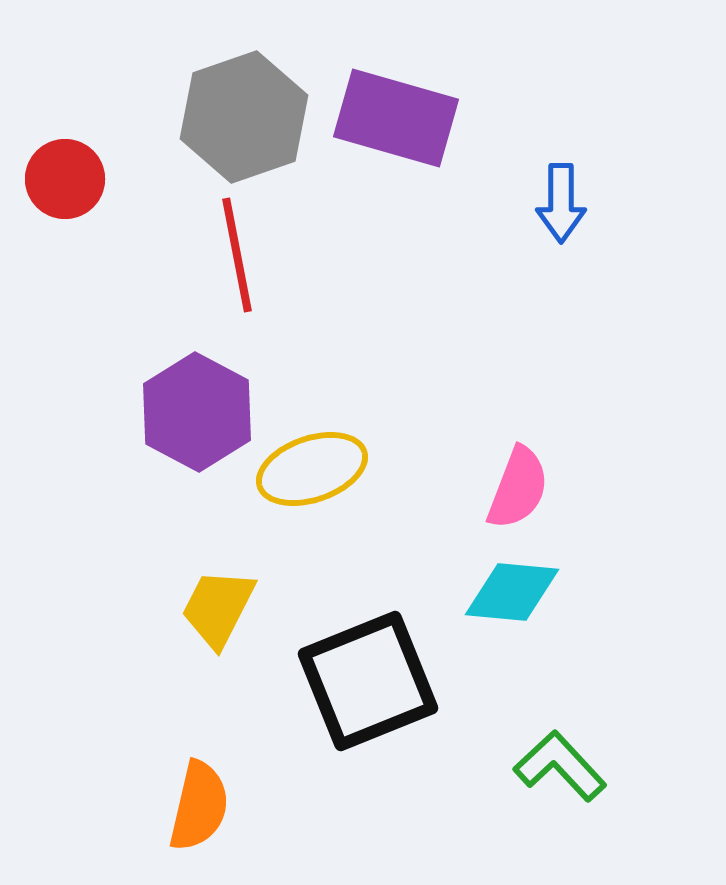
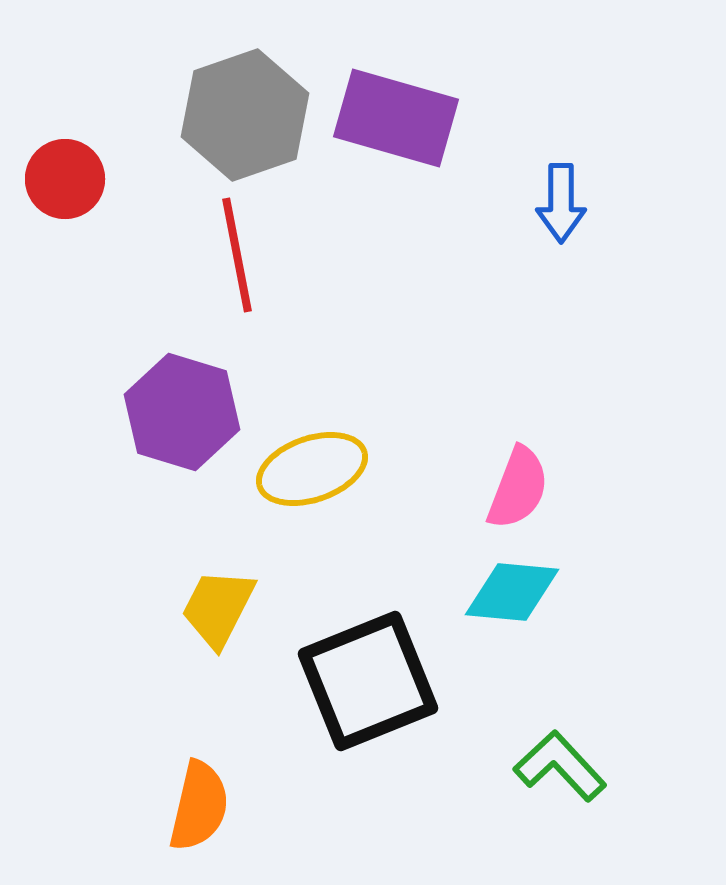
gray hexagon: moved 1 px right, 2 px up
purple hexagon: moved 15 px left; rotated 11 degrees counterclockwise
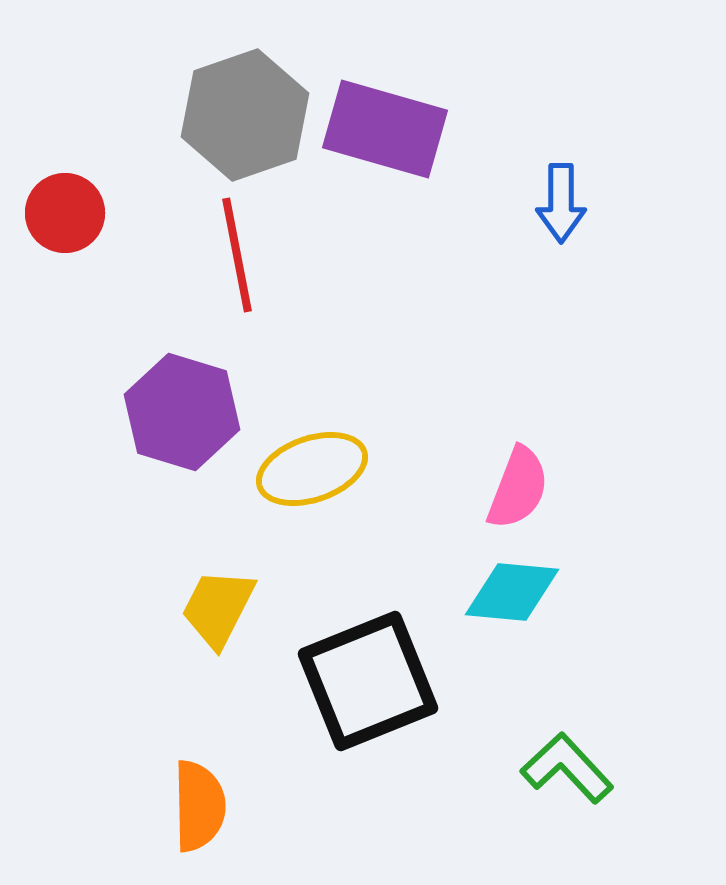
purple rectangle: moved 11 px left, 11 px down
red circle: moved 34 px down
green L-shape: moved 7 px right, 2 px down
orange semicircle: rotated 14 degrees counterclockwise
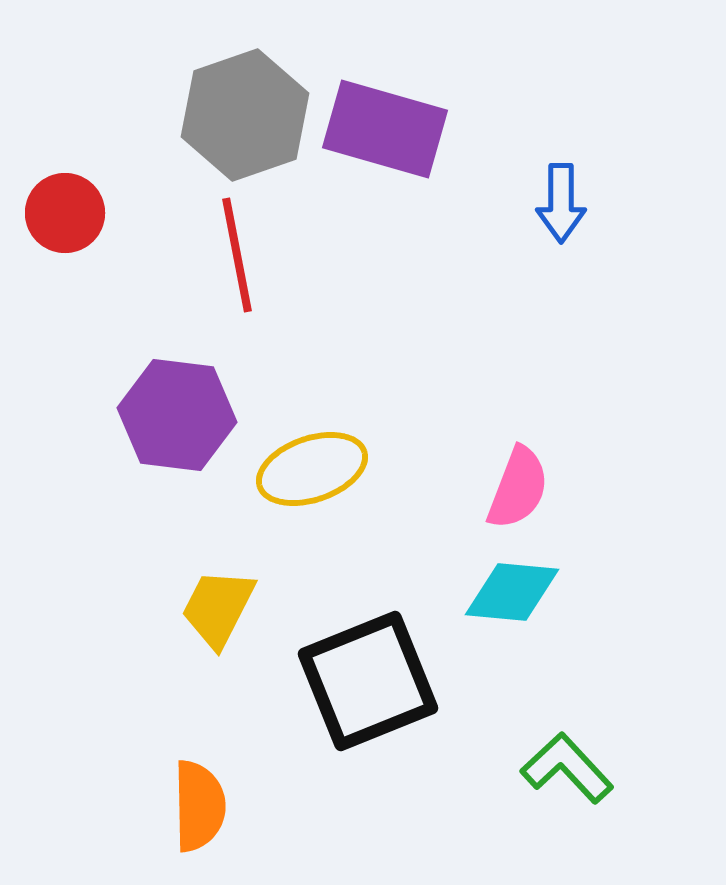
purple hexagon: moved 5 px left, 3 px down; rotated 10 degrees counterclockwise
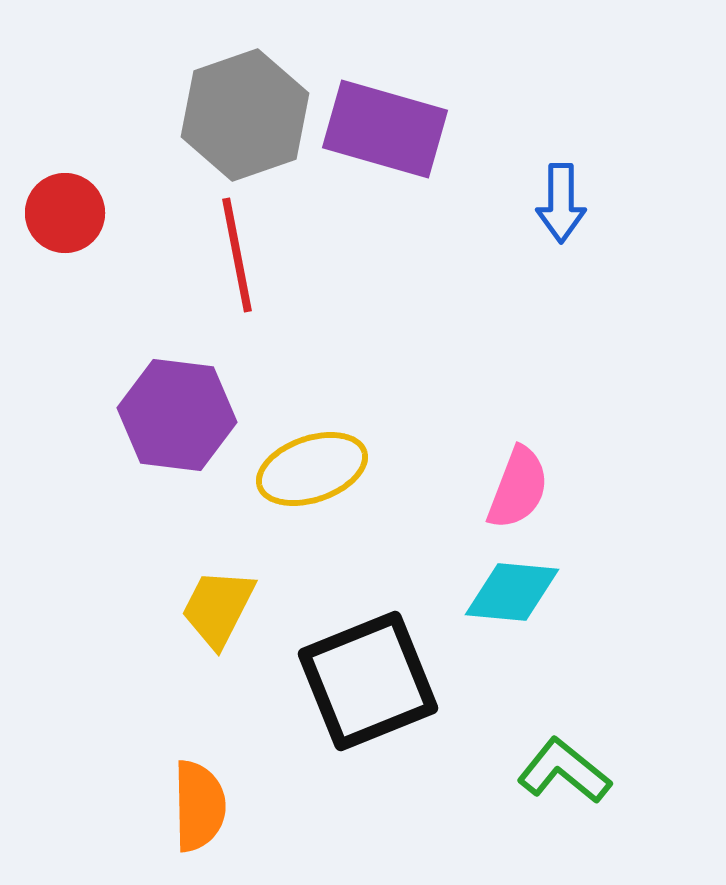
green L-shape: moved 3 px left, 3 px down; rotated 8 degrees counterclockwise
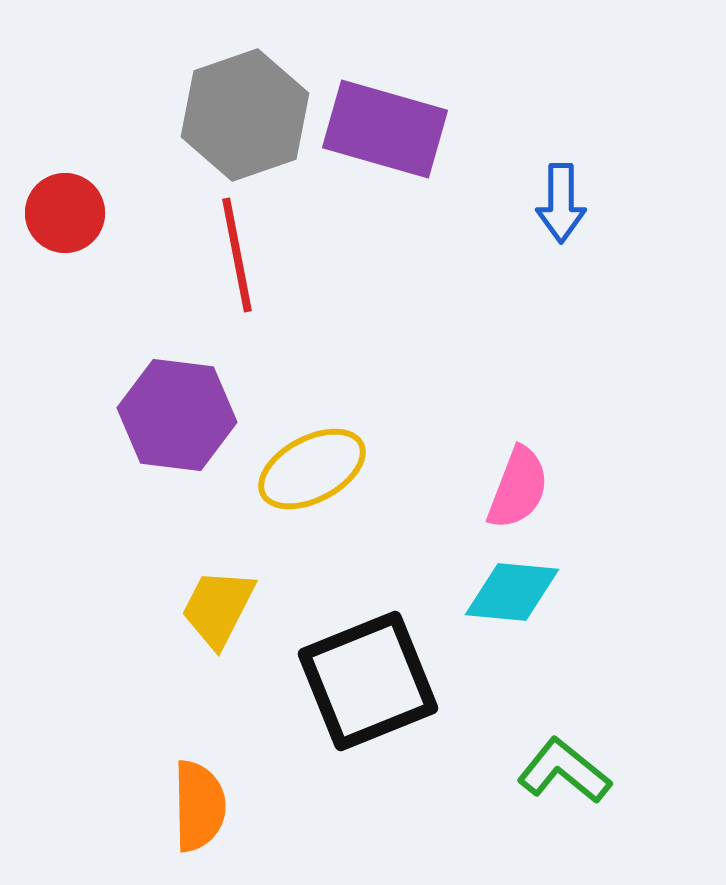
yellow ellipse: rotated 9 degrees counterclockwise
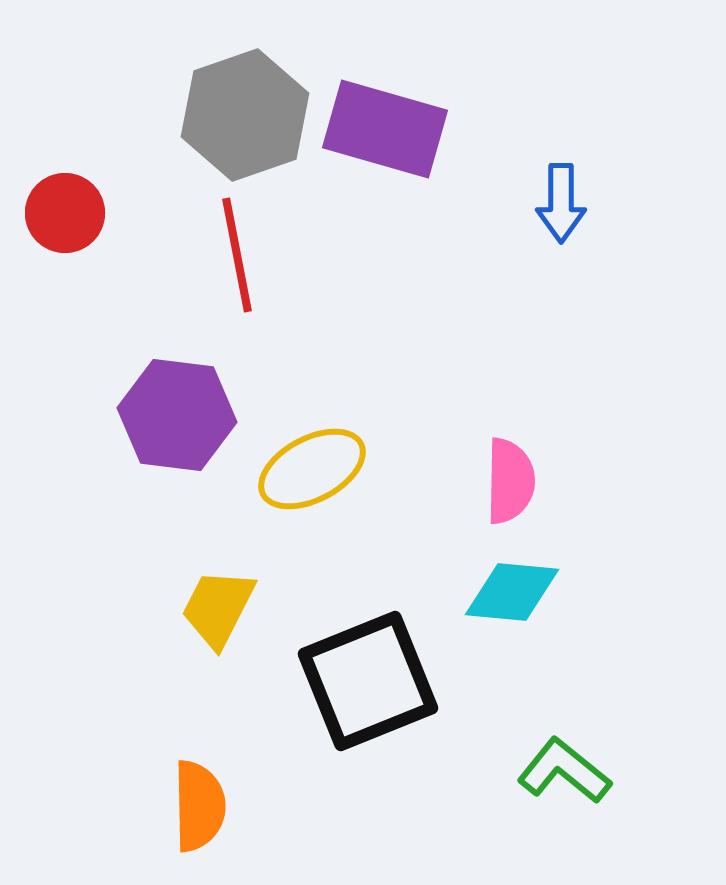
pink semicircle: moved 8 px left, 7 px up; rotated 20 degrees counterclockwise
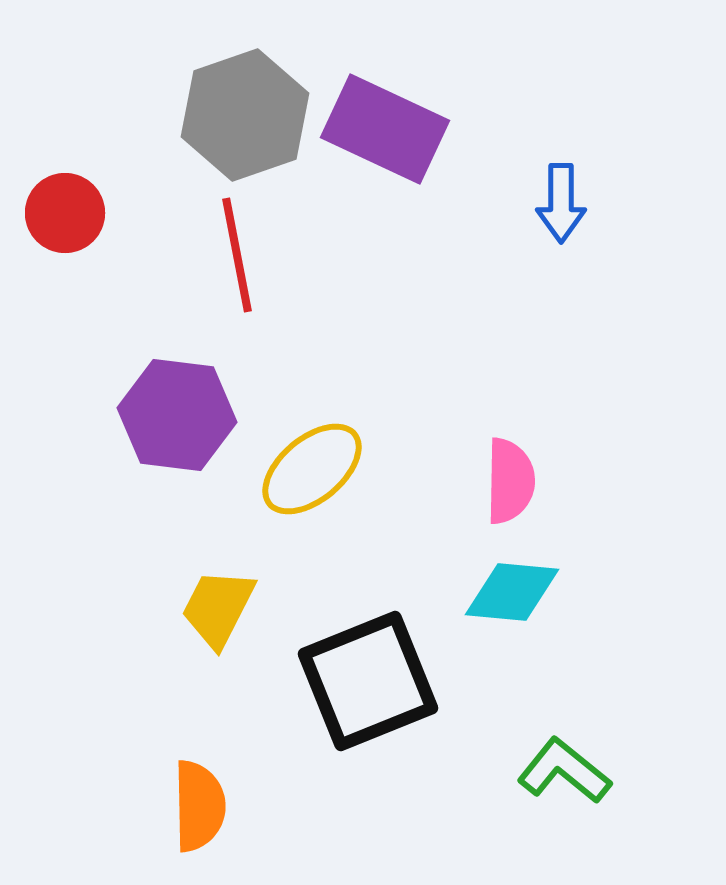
purple rectangle: rotated 9 degrees clockwise
yellow ellipse: rotated 12 degrees counterclockwise
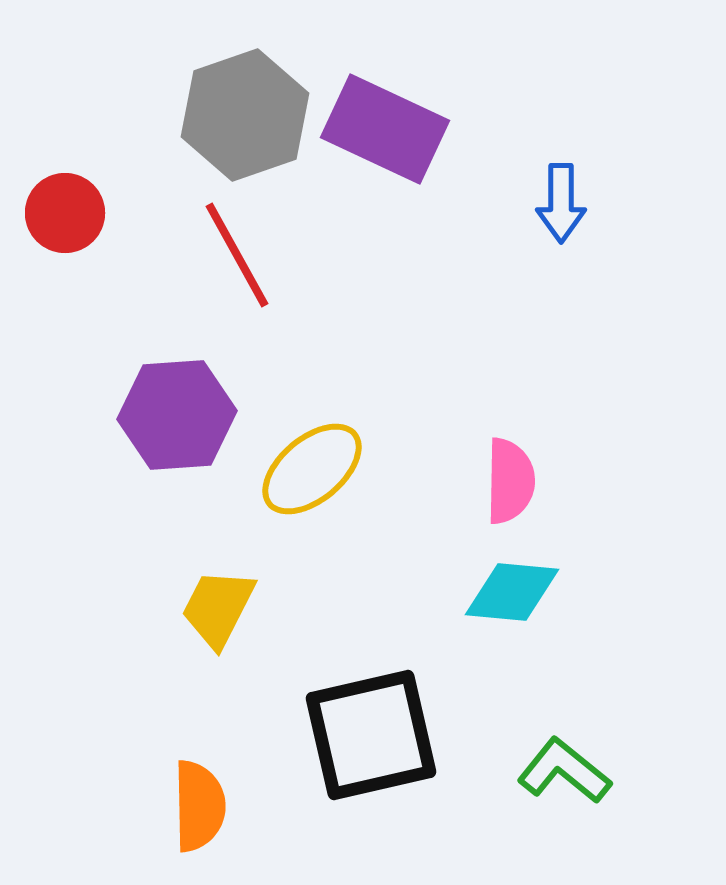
red line: rotated 18 degrees counterclockwise
purple hexagon: rotated 11 degrees counterclockwise
black square: moved 3 px right, 54 px down; rotated 9 degrees clockwise
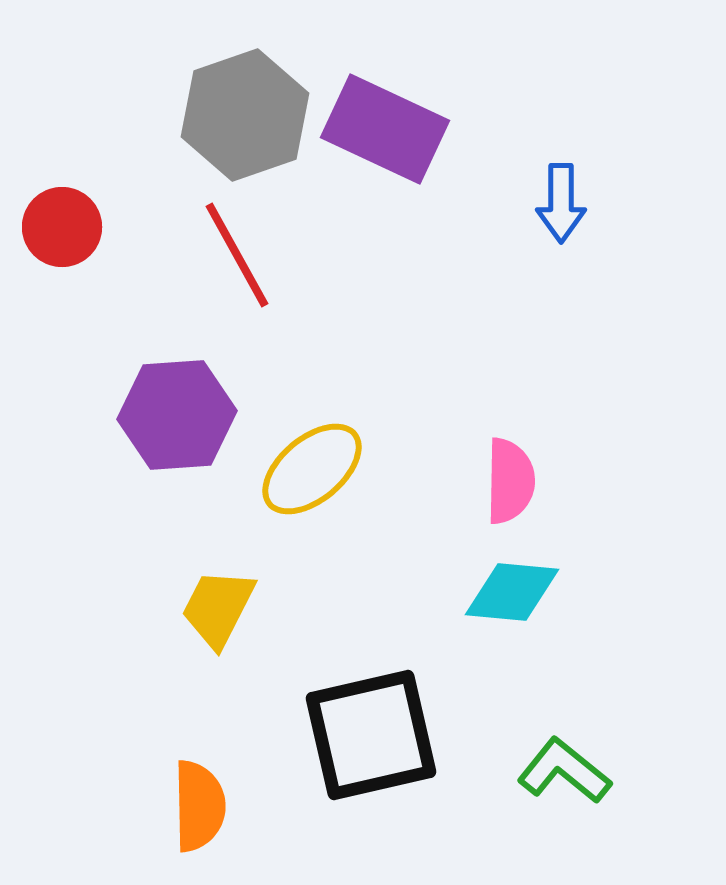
red circle: moved 3 px left, 14 px down
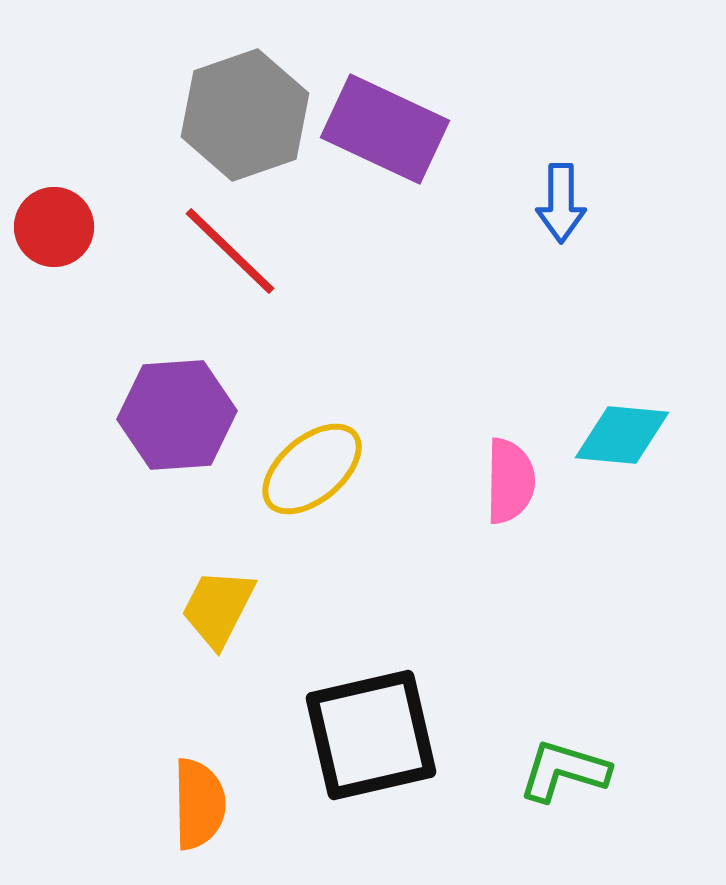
red circle: moved 8 px left
red line: moved 7 px left, 4 px up; rotated 17 degrees counterclockwise
cyan diamond: moved 110 px right, 157 px up
green L-shape: rotated 22 degrees counterclockwise
orange semicircle: moved 2 px up
